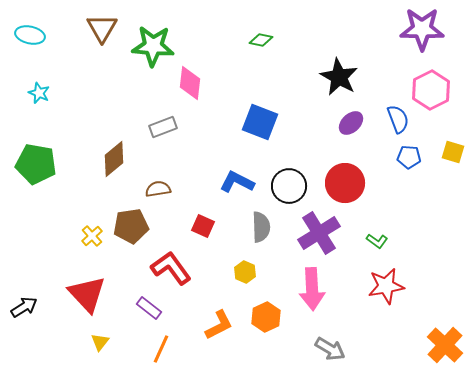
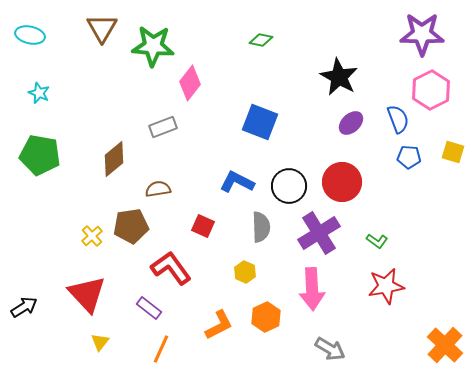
purple star: moved 5 px down
pink diamond: rotated 32 degrees clockwise
green pentagon: moved 4 px right, 9 px up
red circle: moved 3 px left, 1 px up
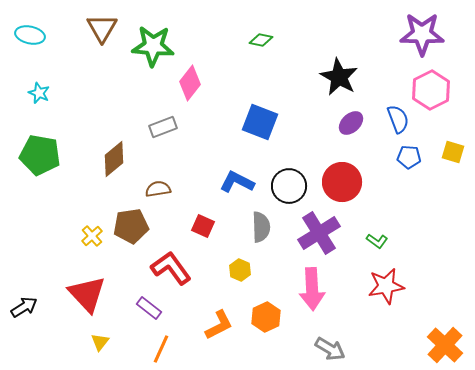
yellow hexagon: moved 5 px left, 2 px up
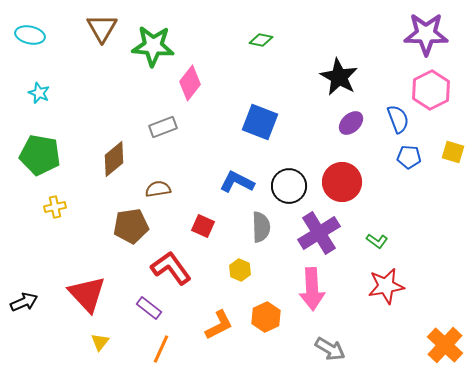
purple star: moved 4 px right
yellow cross: moved 37 px left, 29 px up; rotated 30 degrees clockwise
black arrow: moved 5 px up; rotated 8 degrees clockwise
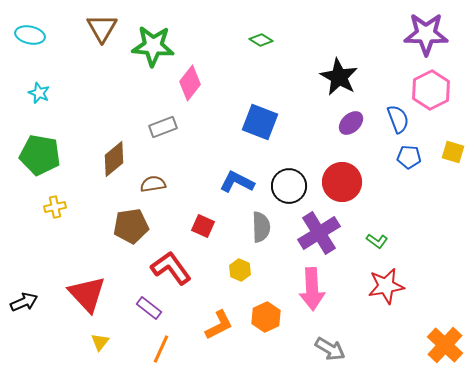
green diamond: rotated 20 degrees clockwise
brown semicircle: moved 5 px left, 5 px up
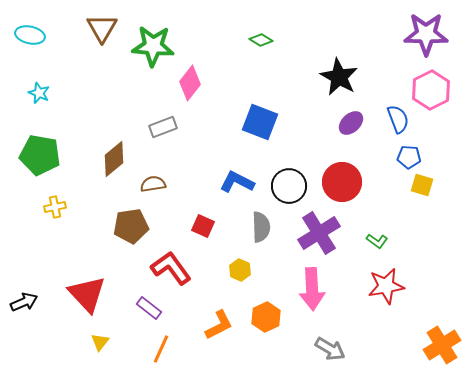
yellow square: moved 31 px left, 33 px down
orange cross: moved 3 px left; rotated 15 degrees clockwise
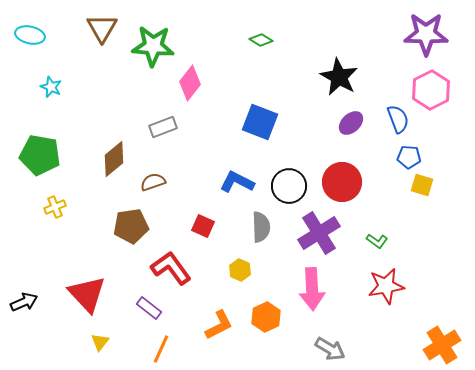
cyan star: moved 12 px right, 6 px up
brown semicircle: moved 2 px up; rotated 10 degrees counterclockwise
yellow cross: rotated 10 degrees counterclockwise
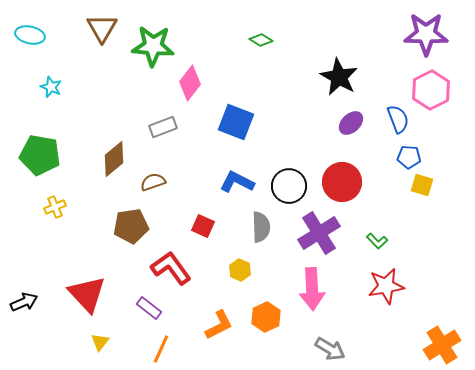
blue square: moved 24 px left
green L-shape: rotated 10 degrees clockwise
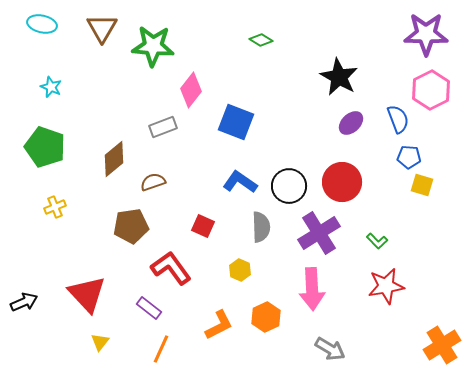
cyan ellipse: moved 12 px right, 11 px up
pink diamond: moved 1 px right, 7 px down
green pentagon: moved 5 px right, 8 px up; rotated 9 degrees clockwise
blue L-shape: moved 3 px right; rotated 8 degrees clockwise
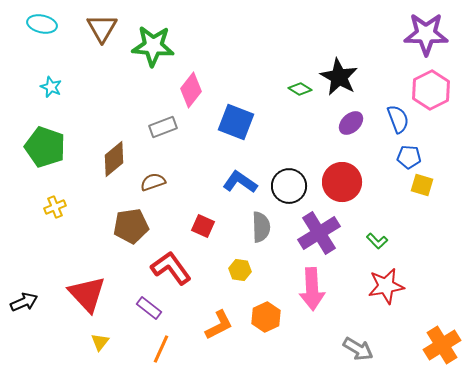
green diamond: moved 39 px right, 49 px down
yellow hexagon: rotated 15 degrees counterclockwise
gray arrow: moved 28 px right
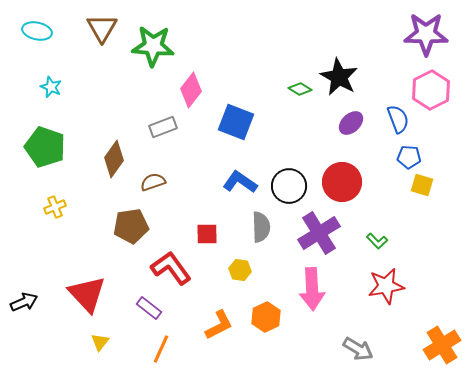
cyan ellipse: moved 5 px left, 7 px down
brown diamond: rotated 15 degrees counterclockwise
red square: moved 4 px right, 8 px down; rotated 25 degrees counterclockwise
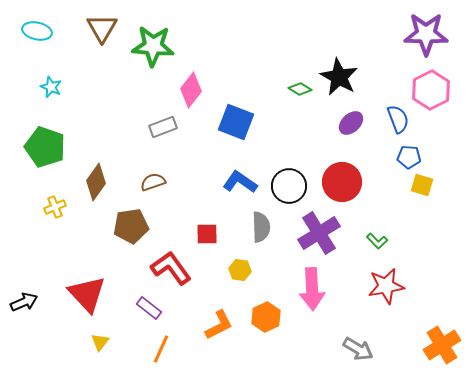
brown diamond: moved 18 px left, 23 px down
